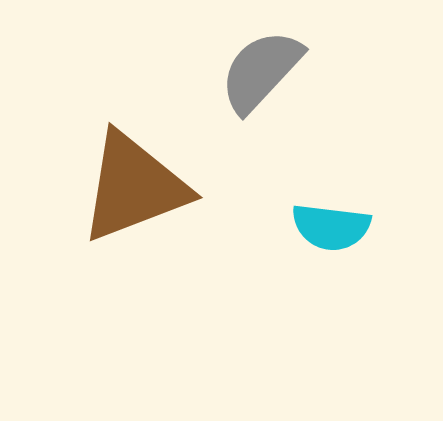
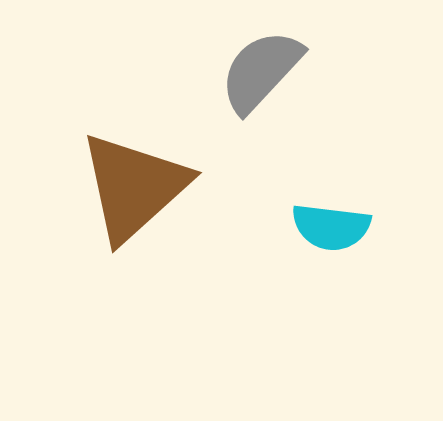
brown triangle: rotated 21 degrees counterclockwise
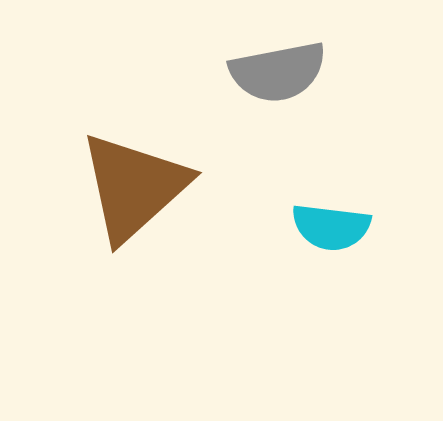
gray semicircle: moved 17 px right, 1 px down; rotated 144 degrees counterclockwise
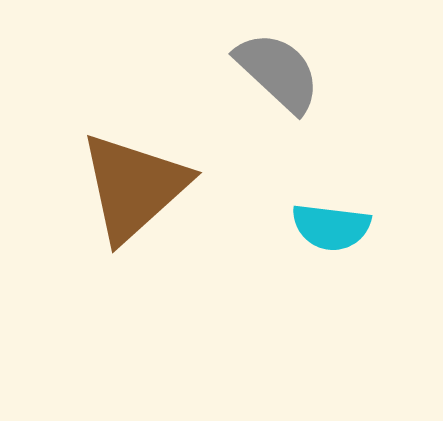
gray semicircle: rotated 126 degrees counterclockwise
